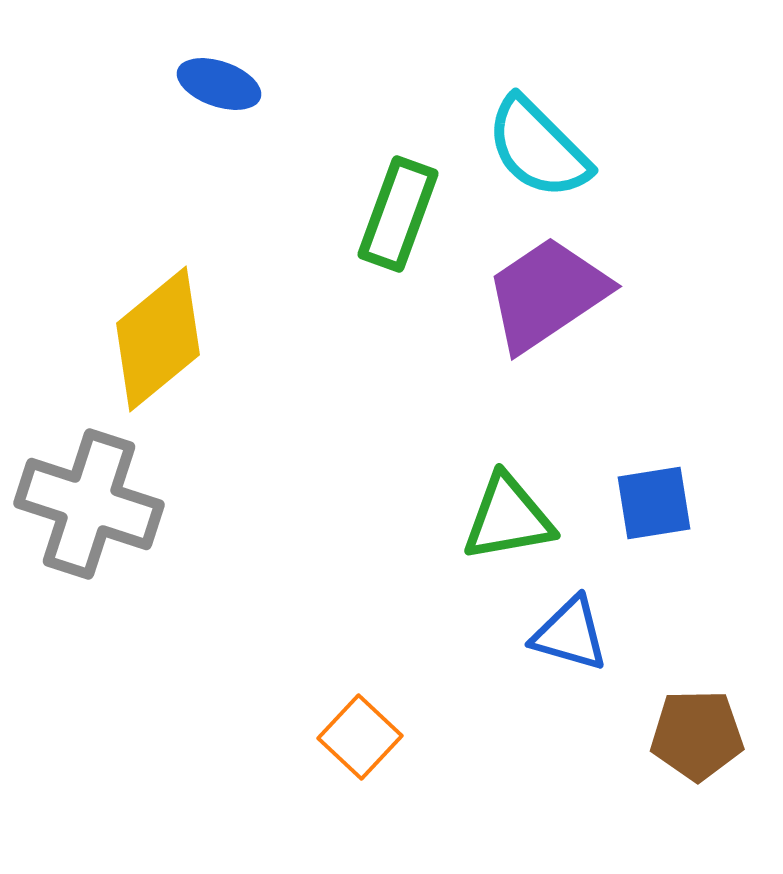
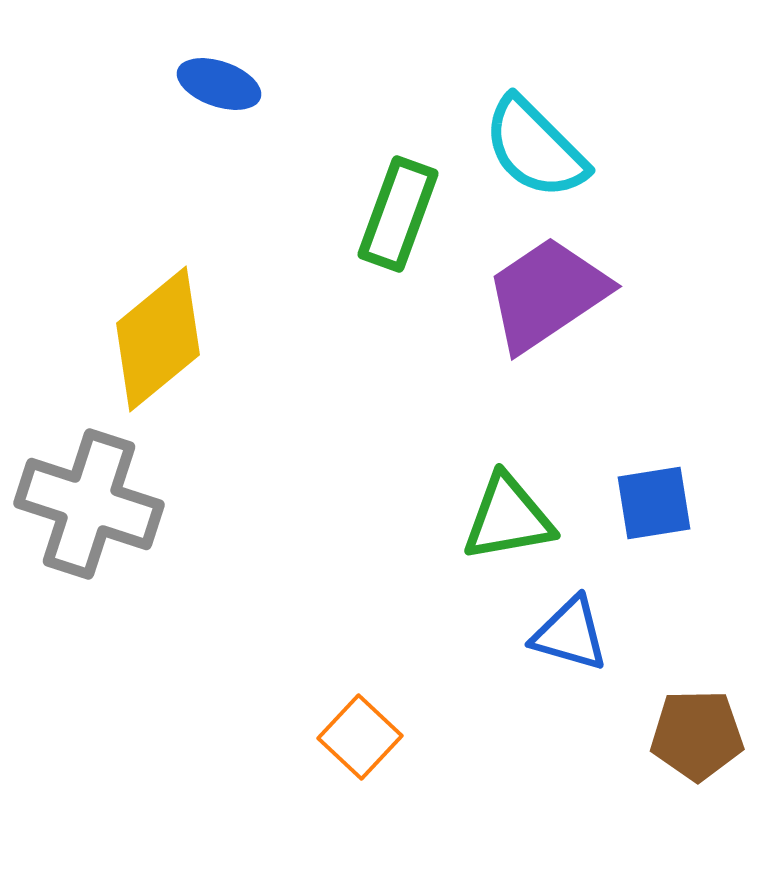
cyan semicircle: moved 3 px left
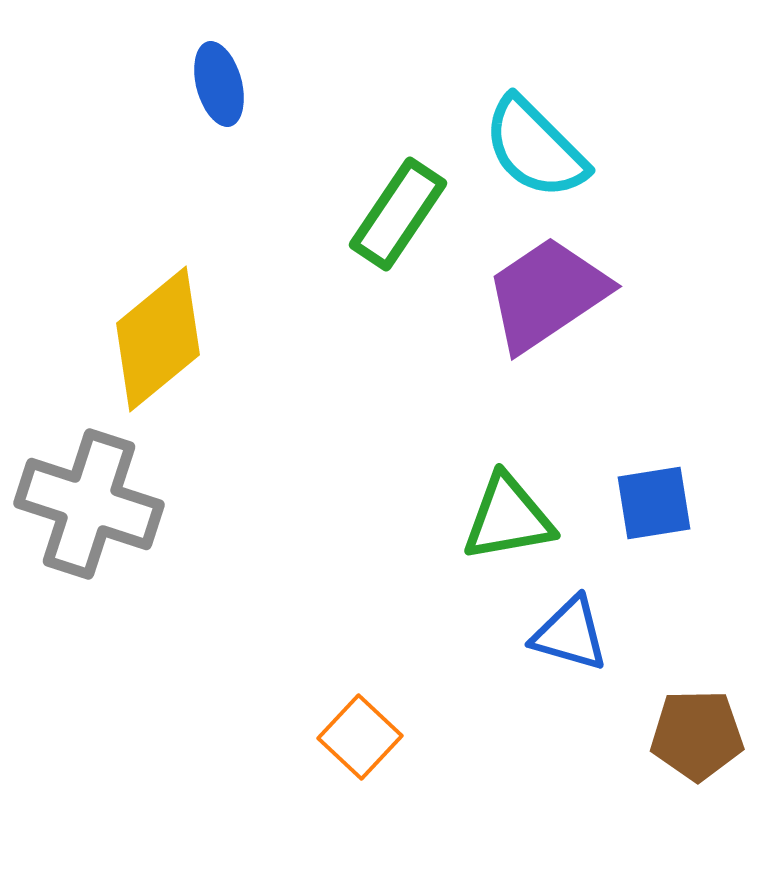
blue ellipse: rotated 56 degrees clockwise
green rectangle: rotated 14 degrees clockwise
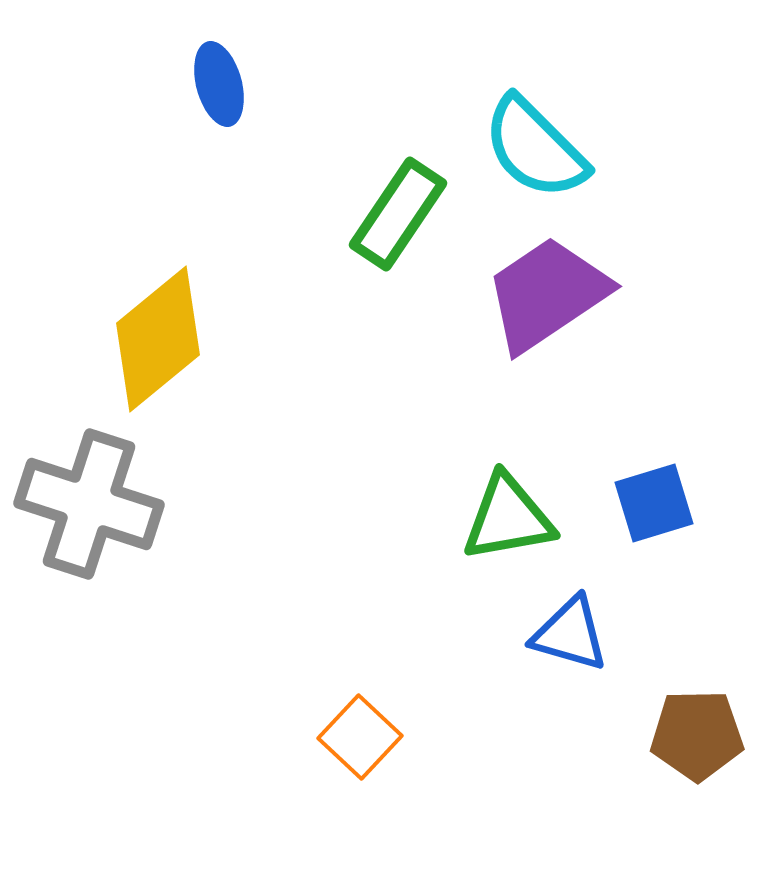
blue square: rotated 8 degrees counterclockwise
